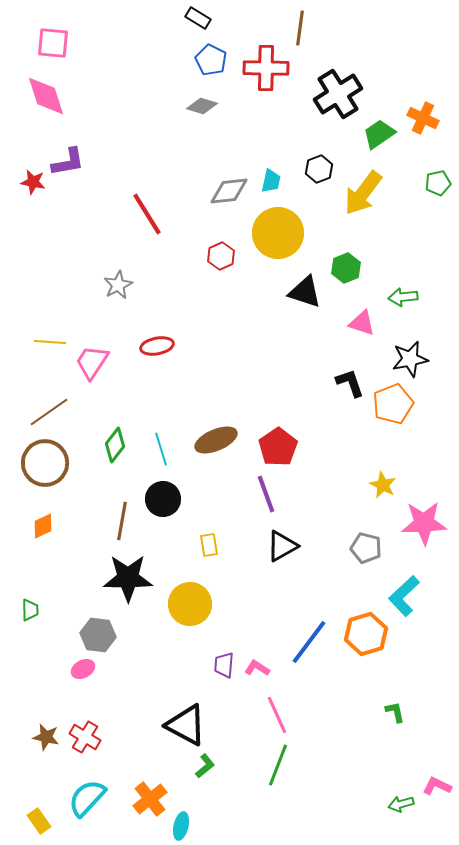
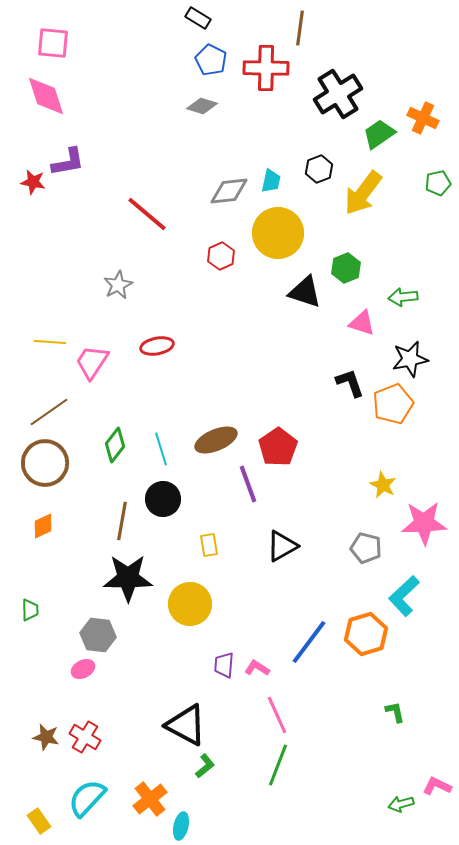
red line at (147, 214): rotated 18 degrees counterclockwise
purple line at (266, 494): moved 18 px left, 10 px up
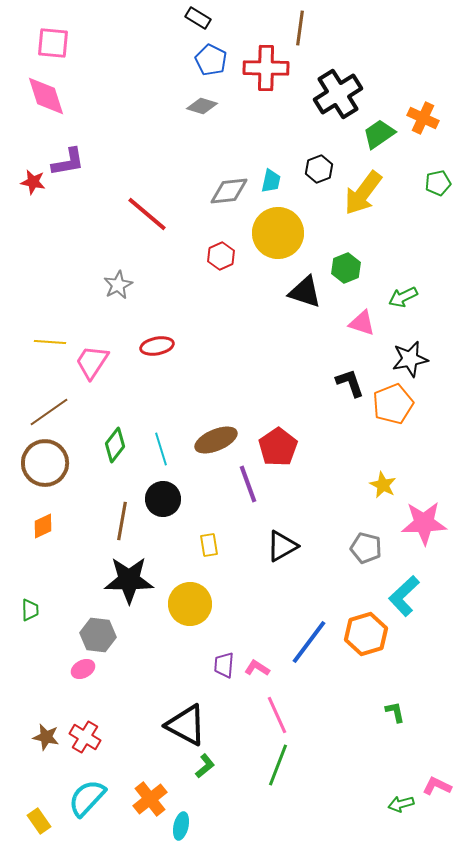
green arrow at (403, 297): rotated 20 degrees counterclockwise
black star at (128, 578): moved 1 px right, 2 px down
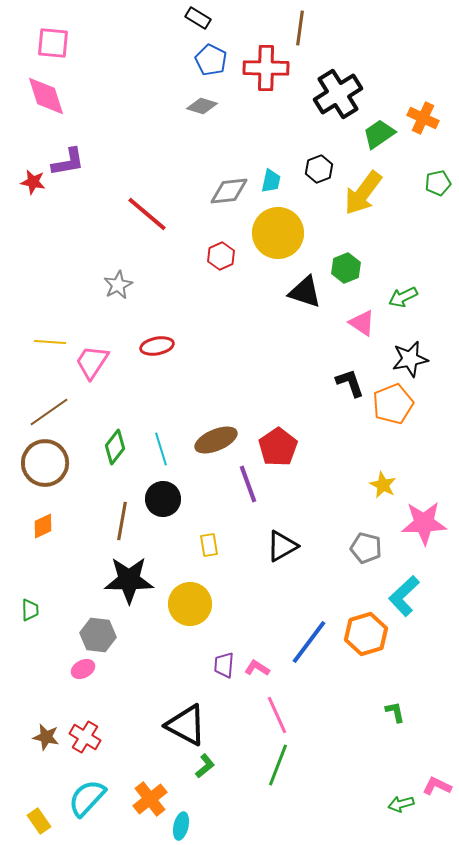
pink triangle at (362, 323): rotated 16 degrees clockwise
green diamond at (115, 445): moved 2 px down
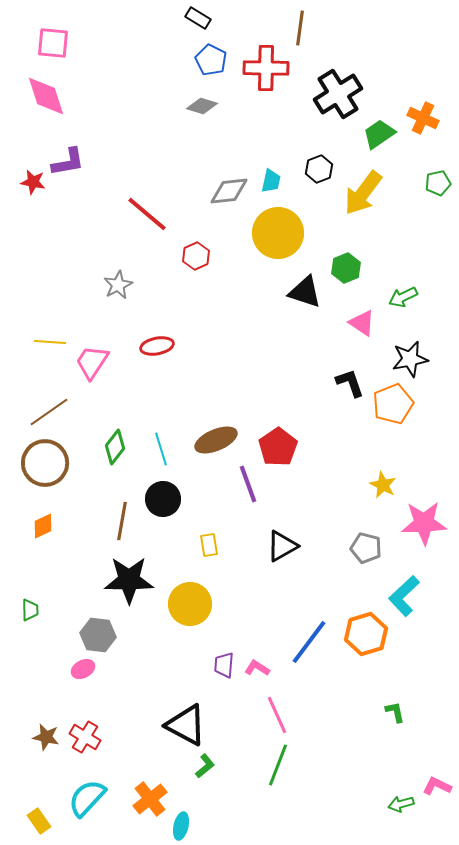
red hexagon at (221, 256): moved 25 px left
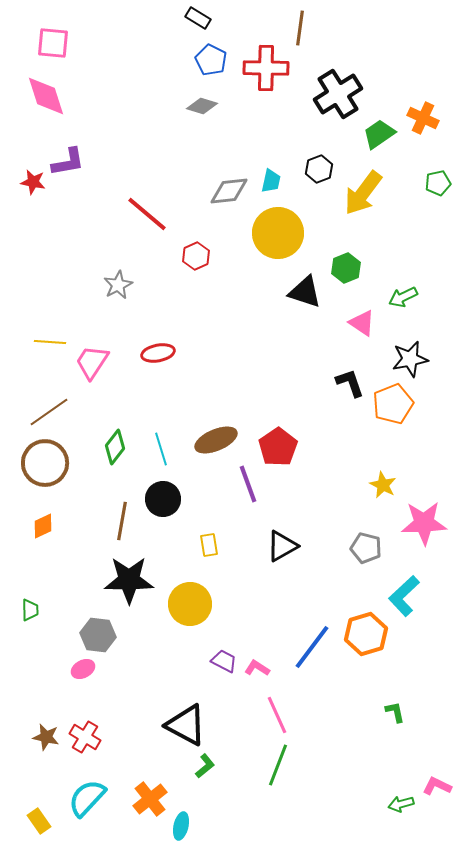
red ellipse at (157, 346): moved 1 px right, 7 px down
blue line at (309, 642): moved 3 px right, 5 px down
purple trapezoid at (224, 665): moved 4 px up; rotated 112 degrees clockwise
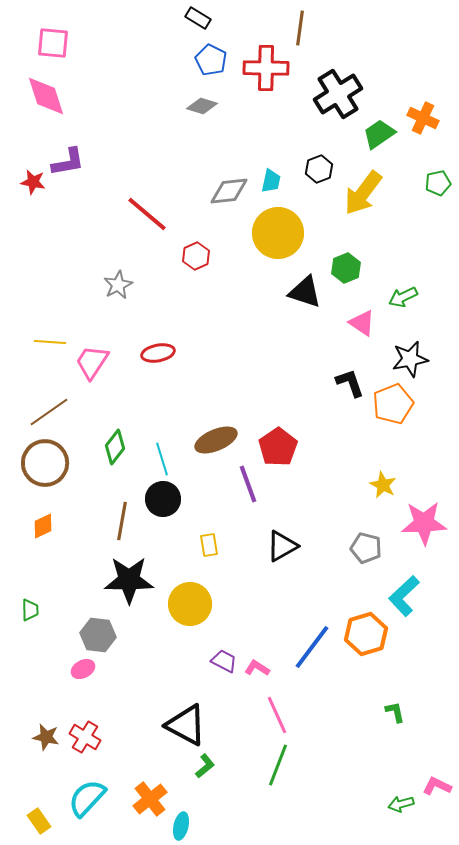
cyan line at (161, 449): moved 1 px right, 10 px down
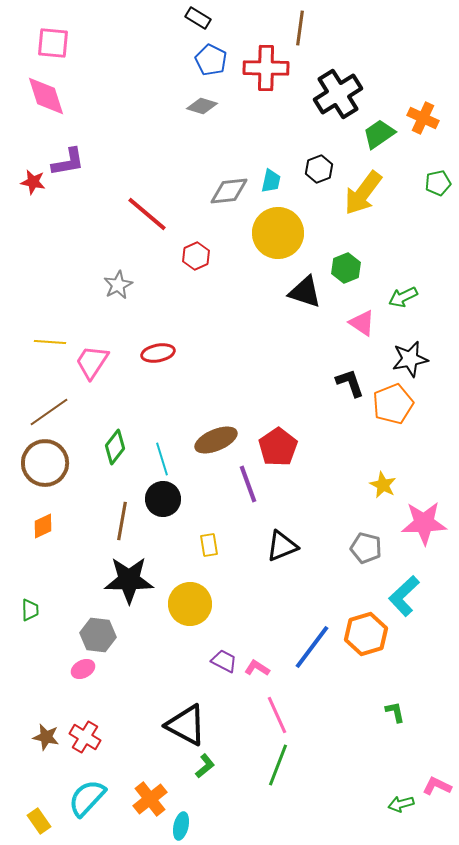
black triangle at (282, 546): rotated 8 degrees clockwise
